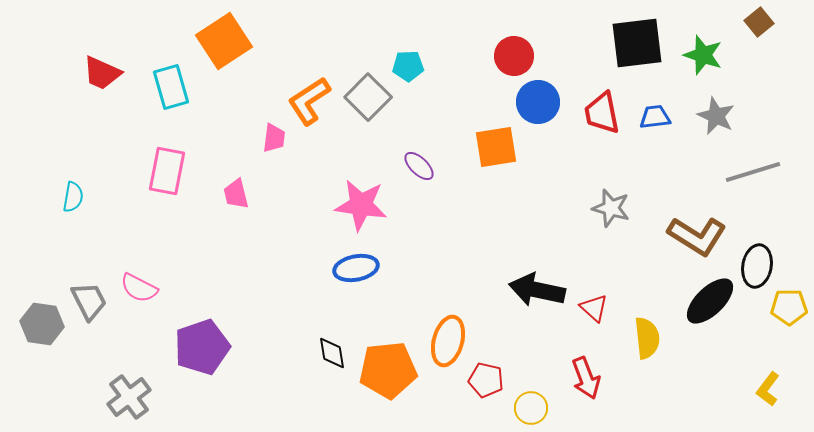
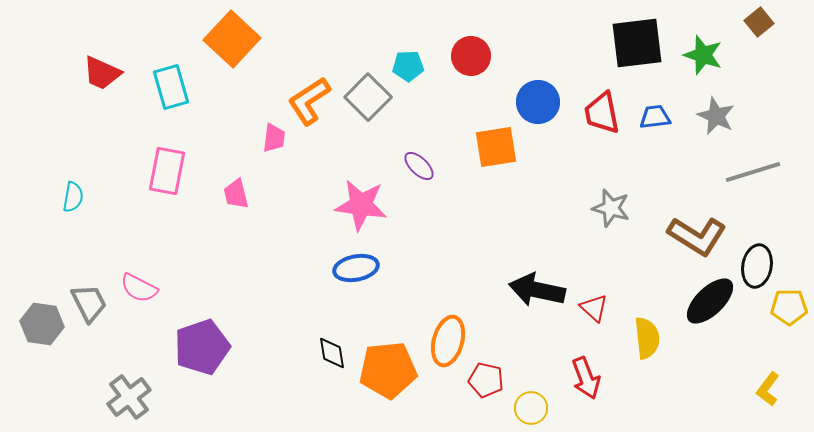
orange square at (224, 41): moved 8 px right, 2 px up; rotated 14 degrees counterclockwise
red circle at (514, 56): moved 43 px left
gray trapezoid at (89, 301): moved 2 px down
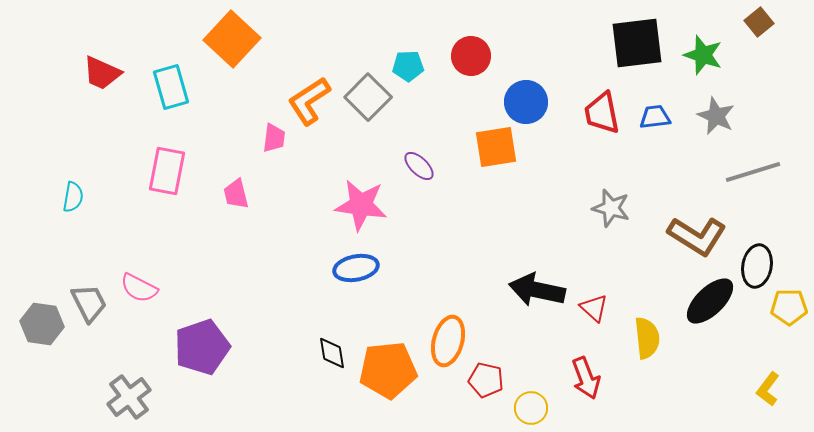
blue circle at (538, 102): moved 12 px left
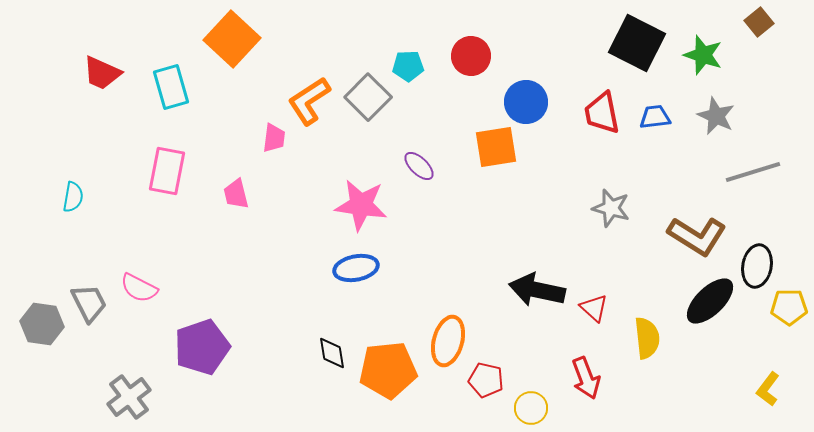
black square at (637, 43): rotated 34 degrees clockwise
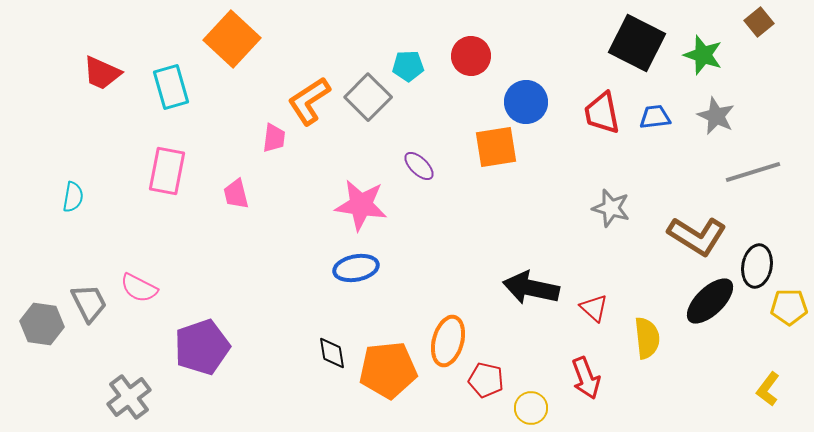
black arrow at (537, 290): moved 6 px left, 2 px up
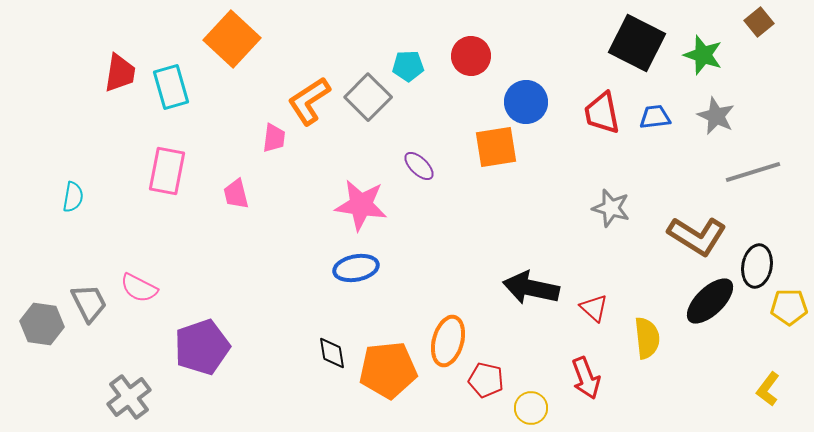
red trapezoid at (102, 73): moved 18 px right; rotated 105 degrees counterclockwise
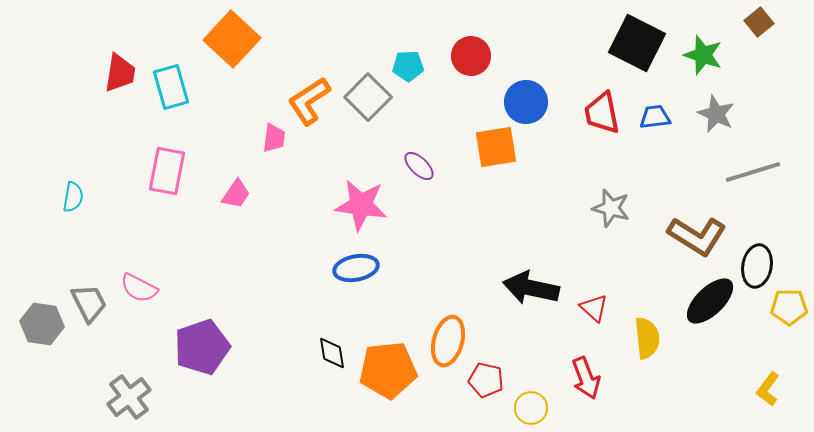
gray star at (716, 116): moved 2 px up
pink trapezoid at (236, 194): rotated 132 degrees counterclockwise
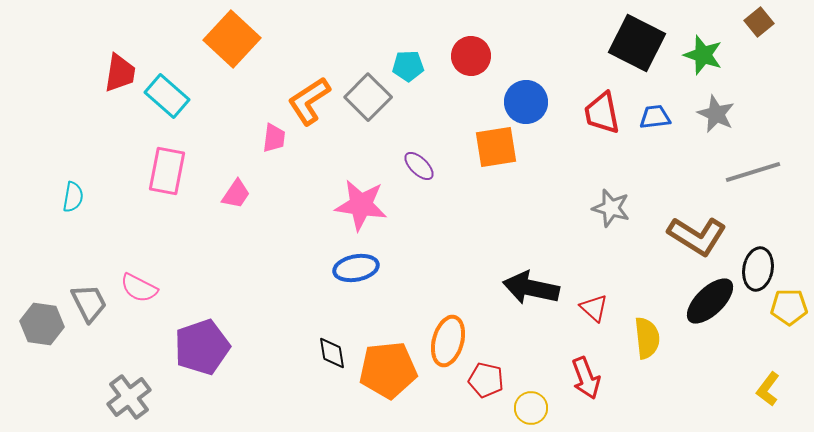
cyan rectangle at (171, 87): moved 4 px left, 9 px down; rotated 33 degrees counterclockwise
black ellipse at (757, 266): moved 1 px right, 3 px down
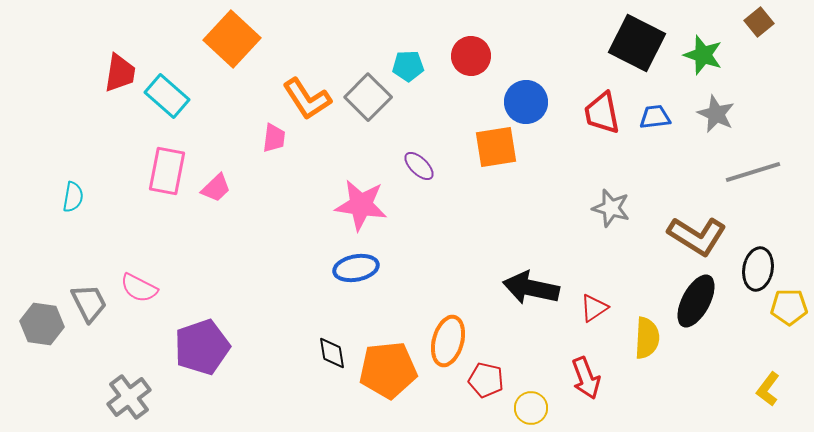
orange L-shape at (309, 101): moved 2 px left, 2 px up; rotated 90 degrees counterclockwise
pink trapezoid at (236, 194): moved 20 px left, 6 px up; rotated 12 degrees clockwise
black ellipse at (710, 301): moved 14 px left; rotated 18 degrees counterclockwise
red triangle at (594, 308): rotated 44 degrees clockwise
yellow semicircle at (647, 338): rotated 9 degrees clockwise
